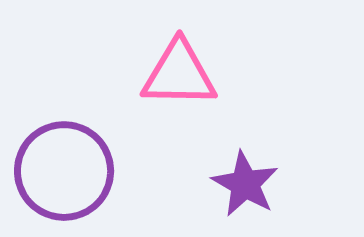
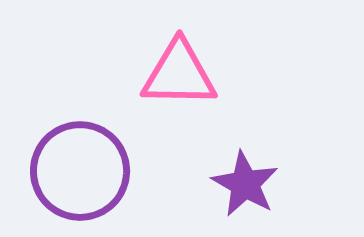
purple circle: moved 16 px right
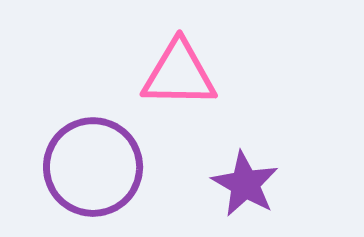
purple circle: moved 13 px right, 4 px up
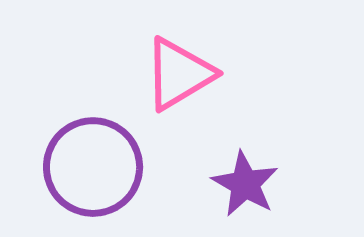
pink triangle: rotated 32 degrees counterclockwise
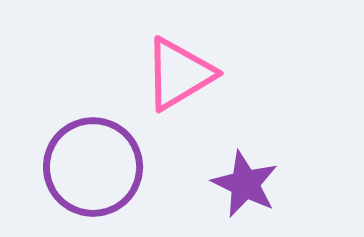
purple star: rotated 4 degrees counterclockwise
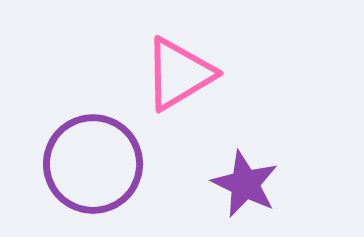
purple circle: moved 3 px up
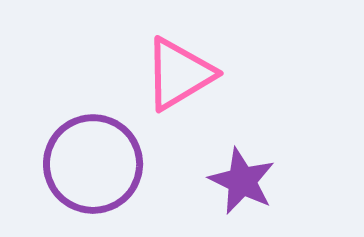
purple star: moved 3 px left, 3 px up
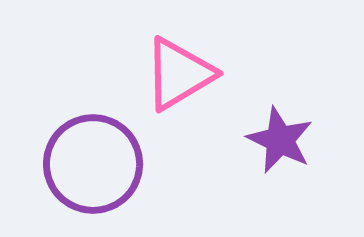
purple star: moved 38 px right, 41 px up
